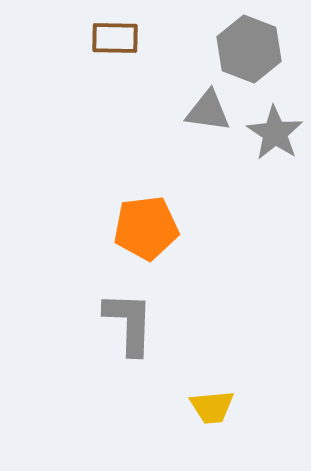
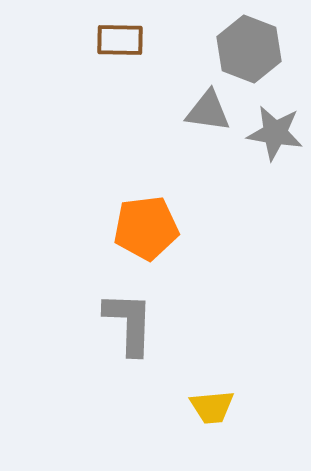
brown rectangle: moved 5 px right, 2 px down
gray star: rotated 24 degrees counterclockwise
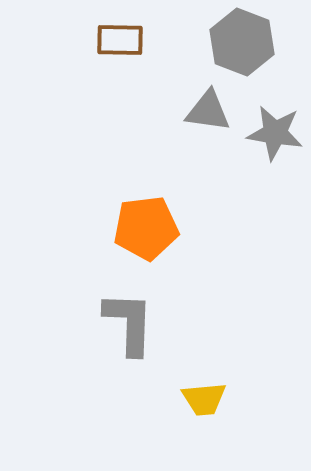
gray hexagon: moved 7 px left, 7 px up
yellow trapezoid: moved 8 px left, 8 px up
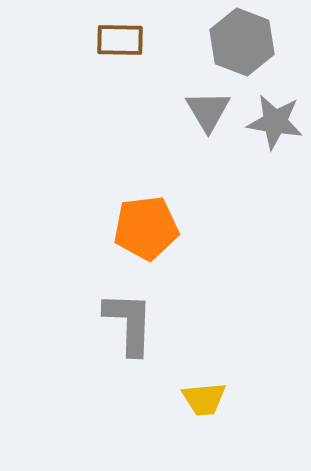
gray triangle: rotated 51 degrees clockwise
gray star: moved 11 px up
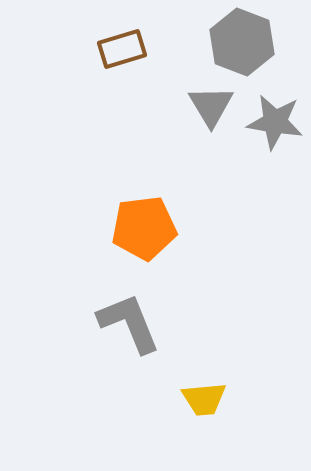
brown rectangle: moved 2 px right, 9 px down; rotated 18 degrees counterclockwise
gray triangle: moved 3 px right, 5 px up
orange pentagon: moved 2 px left
gray L-shape: rotated 24 degrees counterclockwise
